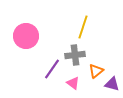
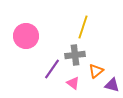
purple triangle: moved 1 px down
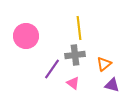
yellow line: moved 4 px left, 1 px down; rotated 25 degrees counterclockwise
orange triangle: moved 8 px right, 7 px up
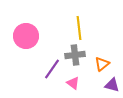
orange triangle: moved 2 px left
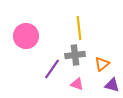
pink triangle: moved 4 px right, 1 px down; rotated 16 degrees counterclockwise
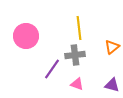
orange triangle: moved 10 px right, 17 px up
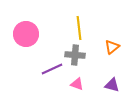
pink circle: moved 2 px up
gray cross: rotated 12 degrees clockwise
purple line: rotated 30 degrees clockwise
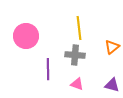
pink circle: moved 2 px down
purple line: moved 4 px left; rotated 65 degrees counterclockwise
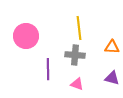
orange triangle: rotated 42 degrees clockwise
purple triangle: moved 7 px up
